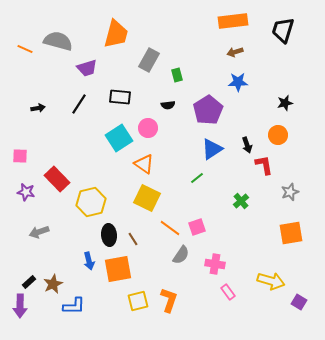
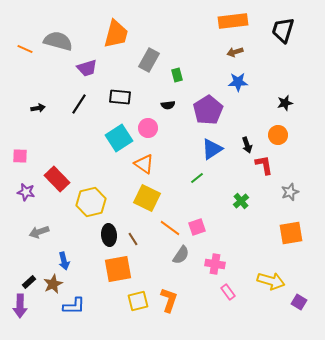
blue arrow at (89, 261): moved 25 px left
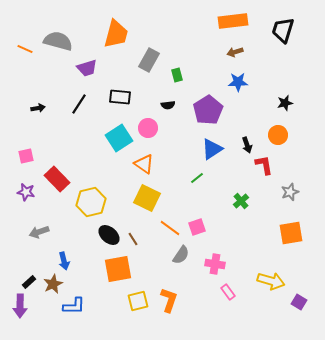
pink square at (20, 156): moved 6 px right; rotated 14 degrees counterclockwise
black ellipse at (109, 235): rotated 45 degrees counterclockwise
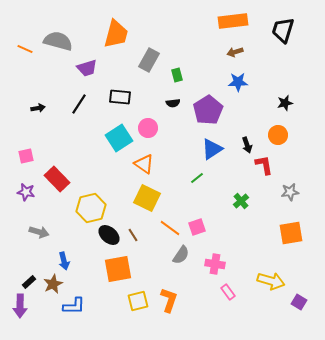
black semicircle at (168, 105): moved 5 px right, 2 px up
gray star at (290, 192): rotated 12 degrees clockwise
yellow hexagon at (91, 202): moved 6 px down
gray arrow at (39, 232): rotated 144 degrees counterclockwise
brown line at (133, 239): moved 4 px up
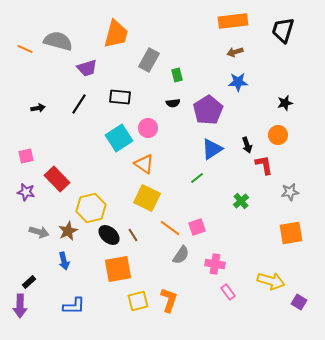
brown star at (53, 284): moved 15 px right, 53 px up
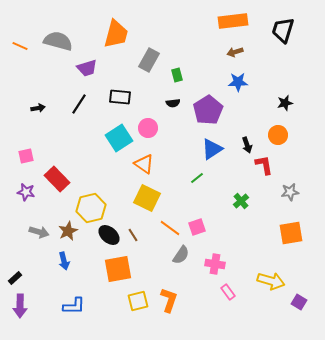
orange line at (25, 49): moved 5 px left, 3 px up
black rectangle at (29, 282): moved 14 px left, 4 px up
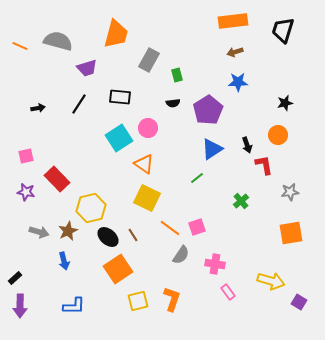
black ellipse at (109, 235): moved 1 px left, 2 px down
orange square at (118, 269): rotated 24 degrees counterclockwise
orange L-shape at (169, 300): moved 3 px right, 1 px up
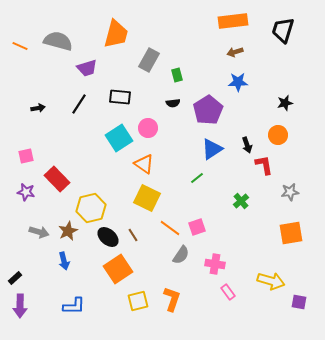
purple square at (299, 302): rotated 21 degrees counterclockwise
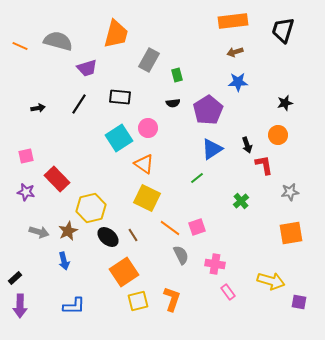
gray semicircle at (181, 255): rotated 60 degrees counterclockwise
orange square at (118, 269): moved 6 px right, 3 px down
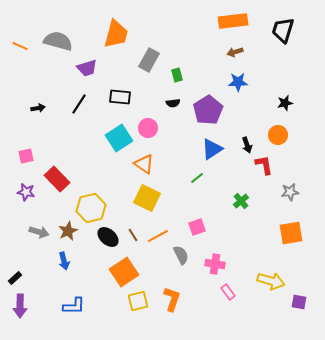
orange line at (170, 228): moved 12 px left, 8 px down; rotated 65 degrees counterclockwise
